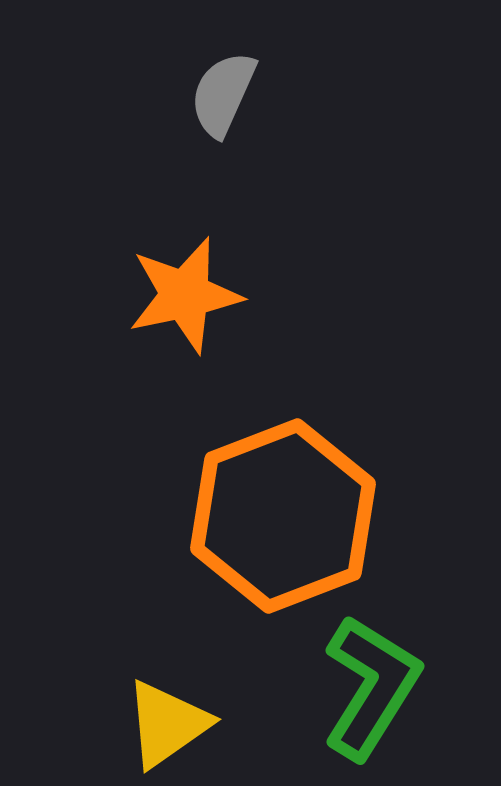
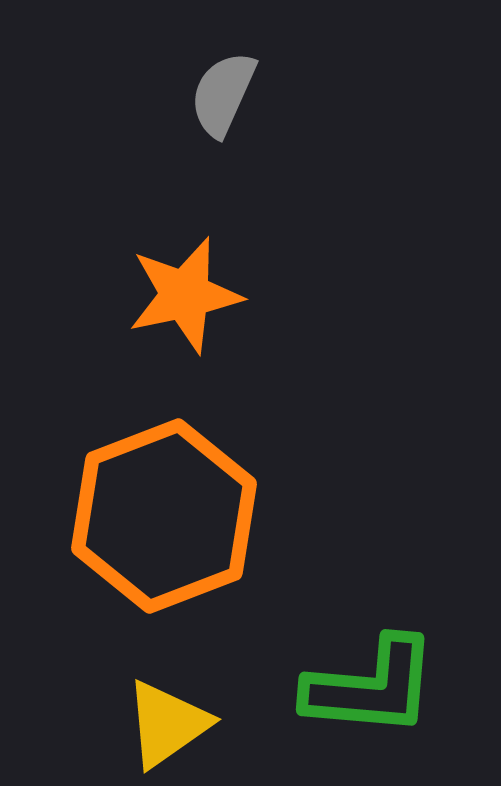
orange hexagon: moved 119 px left
green L-shape: rotated 63 degrees clockwise
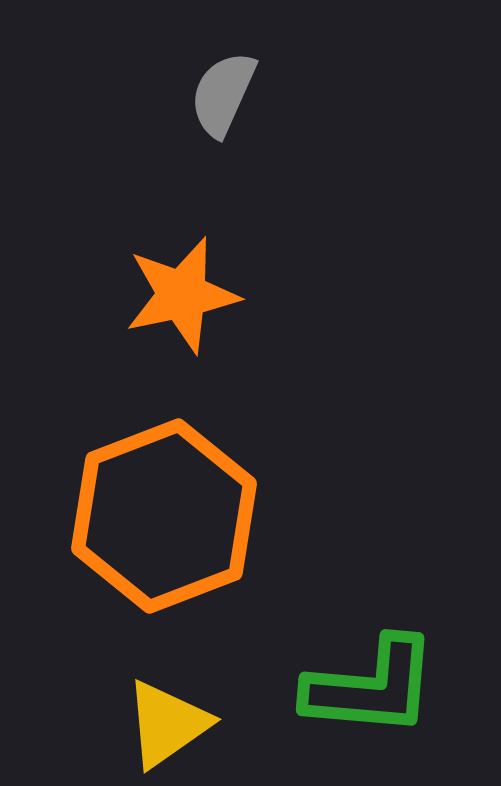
orange star: moved 3 px left
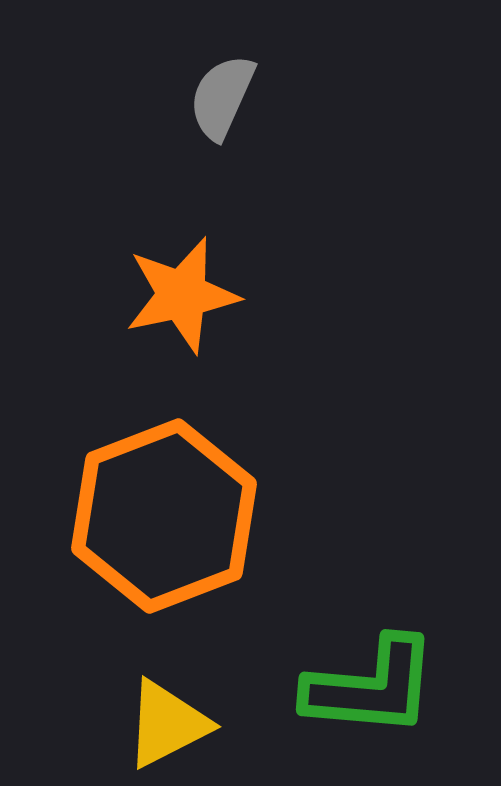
gray semicircle: moved 1 px left, 3 px down
yellow triangle: rotated 8 degrees clockwise
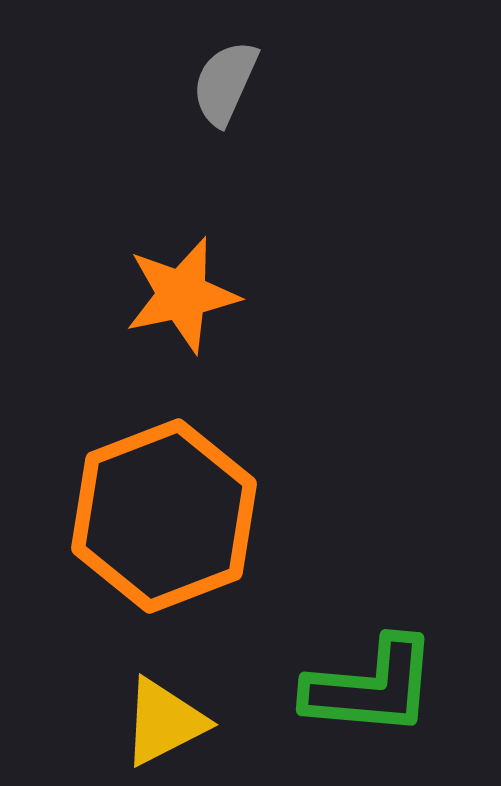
gray semicircle: moved 3 px right, 14 px up
yellow triangle: moved 3 px left, 2 px up
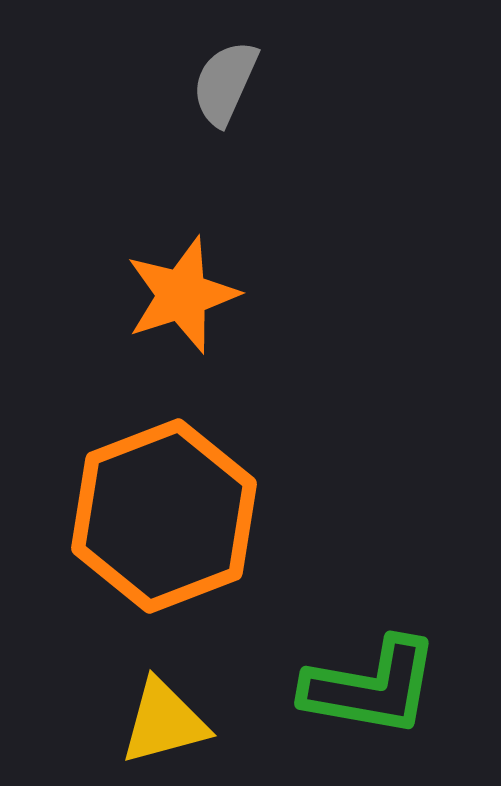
orange star: rotated 6 degrees counterclockwise
green L-shape: rotated 5 degrees clockwise
yellow triangle: rotated 12 degrees clockwise
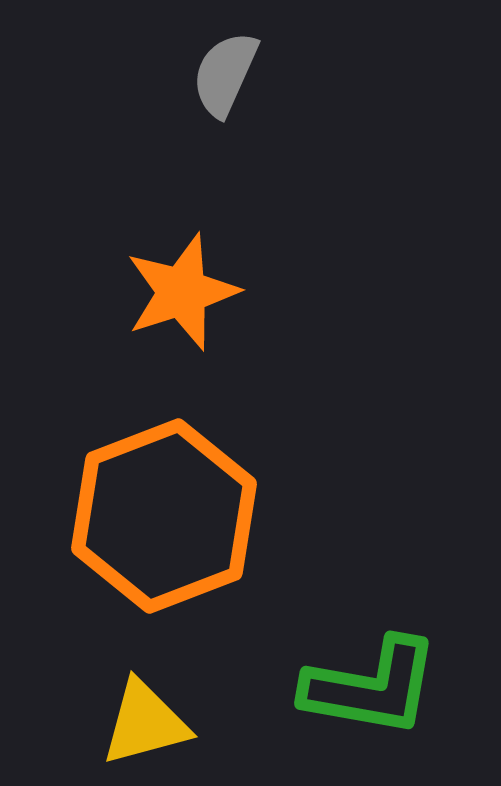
gray semicircle: moved 9 px up
orange star: moved 3 px up
yellow triangle: moved 19 px left, 1 px down
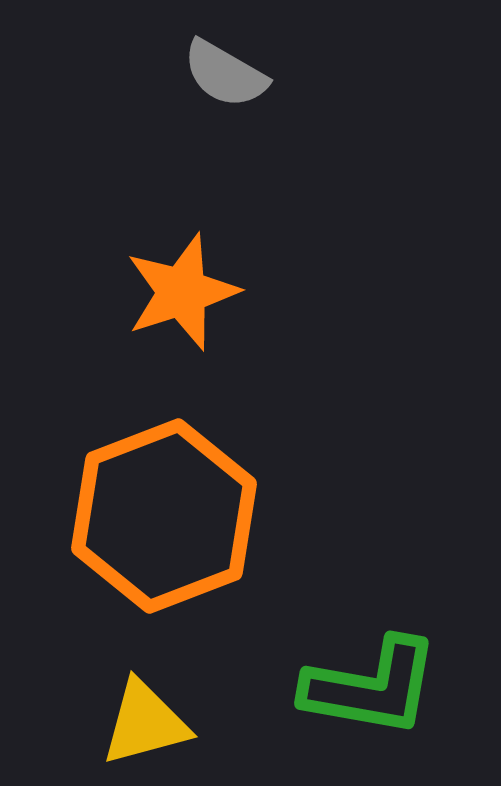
gray semicircle: rotated 84 degrees counterclockwise
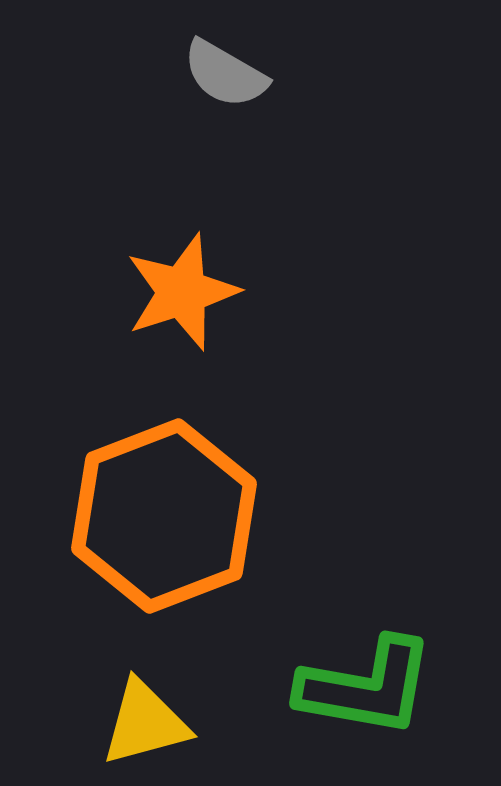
green L-shape: moved 5 px left
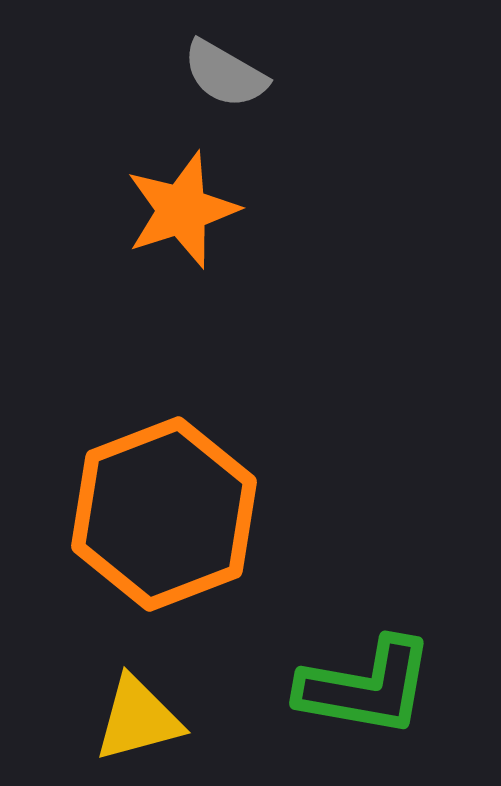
orange star: moved 82 px up
orange hexagon: moved 2 px up
yellow triangle: moved 7 px left, 4 px up
